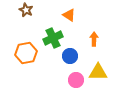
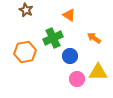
orange arrow: moved 1 px up; rotated 56 degrees counterclockwise
orange hexagon: moved 1 px left, 1 px up
pink circle: moved 1 px right, 1 px up
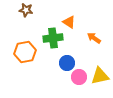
brown star: rotated 16 degrees counterclockwise
orange triangle: moved 7 px down
green cross: rotated 18 degrees clockwise
blue circle: moved 3 px left, 7 px down
yellow triangle: moved 2 px right, 4 px down; rotated 12 degrees counterclockwise
pink circle: moved 2 px right, 2 px up
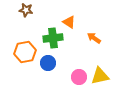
blue circle: moved 19 px left
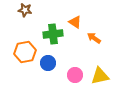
brown star: moved 1 px left
orange triangle: moved 6 px right
green cross: moved 4 px up
pink circle: moved 4 px left, 2 px up
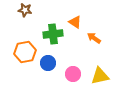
pink circle: moved 2 px left, 1 px up
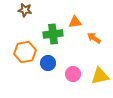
orange triangle: rotated 40 degrees counterclockwise
